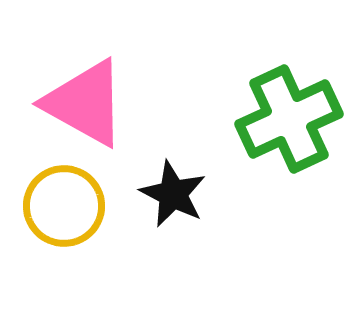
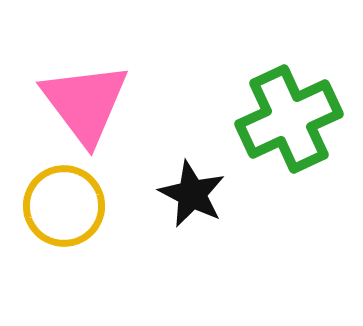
pink triangle: rotated 24 degrees clockwise
black star: moved 19 px right
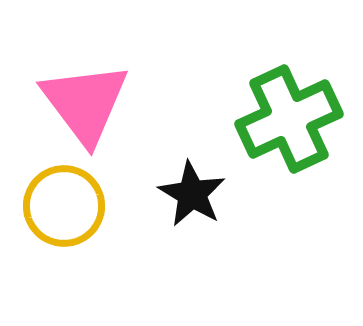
black star: rotated 4 degrees clockwise
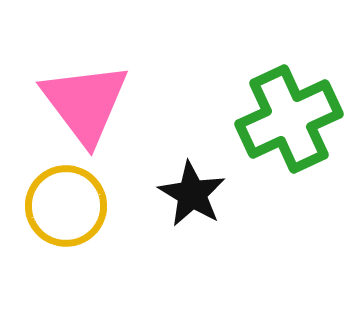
yellow circle: moved 2 px right
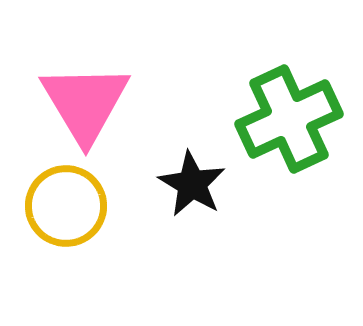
pink triangle: rotated 6 degrees clockwise
black star: moved 10 px up
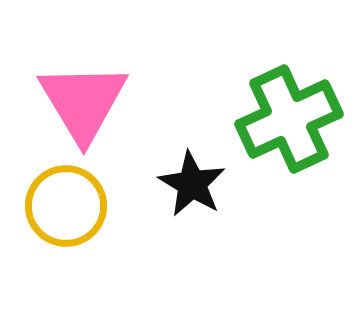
pink triangle: moved 2 px left, 1 px up
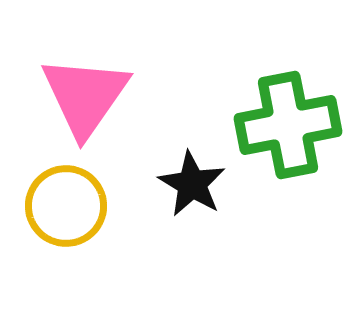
pink triangle: moved 2 px right, 6 px up; rotated 6 degrees clockwise
green cross: moved 1 px left, 6 px down; rotated 14 degrees clockwise
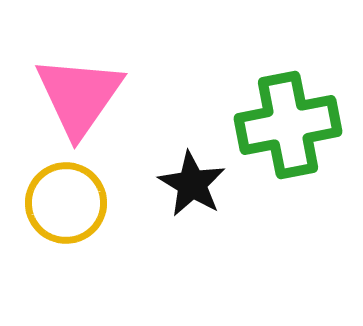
pink triangle: moved 6 px left
yellow circle: moved 3 px up
